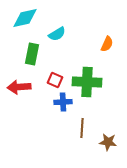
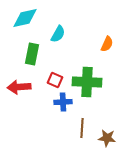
cyan semicircle: moved 1 px right; rotated 30 degrees counterclockwise
brown star: moved 1 px left, 4 px up
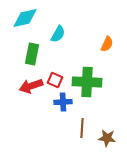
red arrow: moved 12 px right, 1 px up; rotated 15 degrees counterclockwise
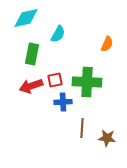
cyan diamond: moved 1 px right
red square: rotated 35 degrees counterclockwise
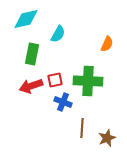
cyan diamond: moved 1 px down
green cross: moved 1 px right, 1 px up
blue cross: rotated 24 degrees clockwise
brown star: rotated 30 degrees counterclockwise
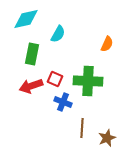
red square: moved 1 px up; rotated 35 degrees clockwise
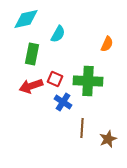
blue cross: rotated 12 degrees clockwise
brown star: moved 1 px right, 1 px down
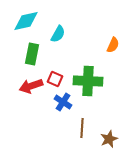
cyan diamond: moved 2 px down
orange semicircle: moved 6 px right, 1 px down
brown star: moved 1 px right
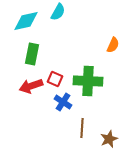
cyan semicircle: moved 22 px up
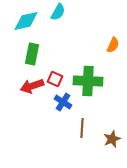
red arrow: moved 1 px right
brown star: moved 3 px right
